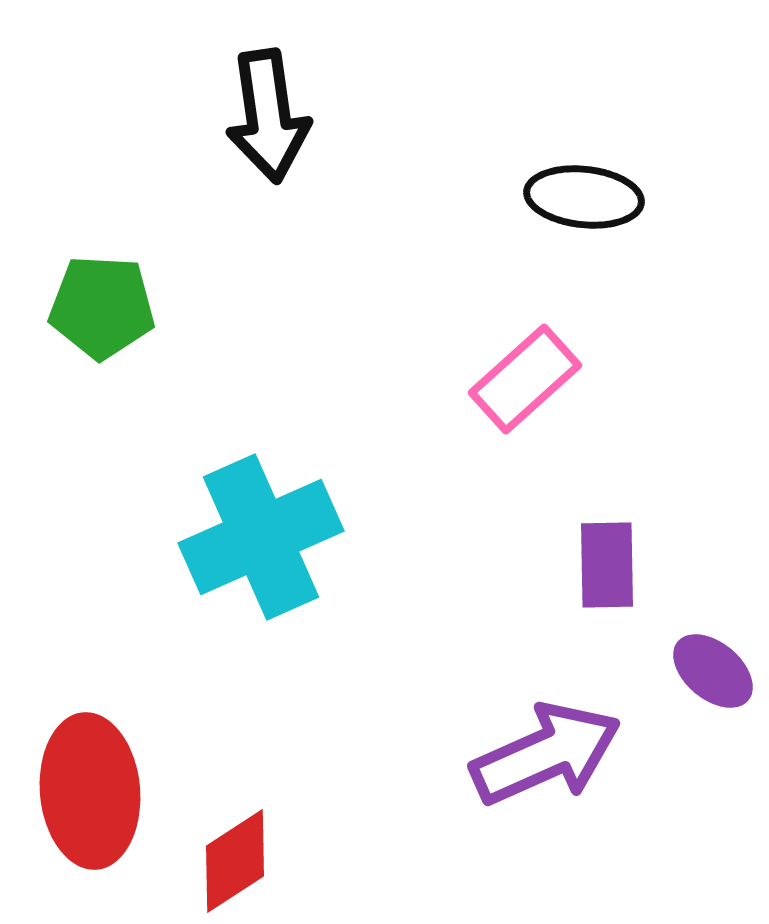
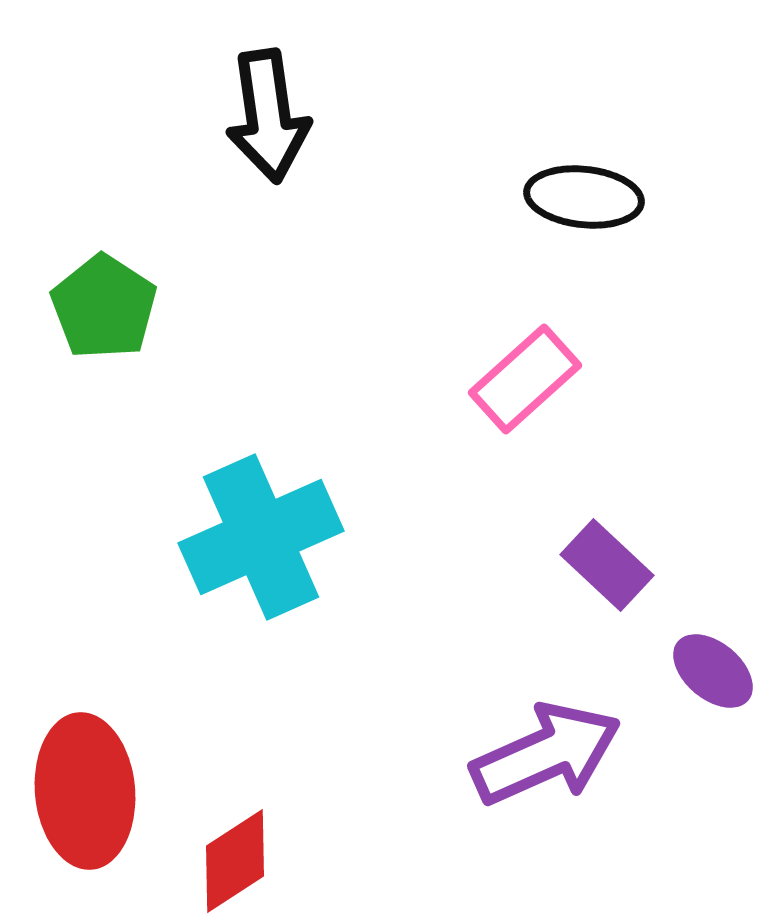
green pentagon: moved 2 px right; rotated 30 degrees clockwise
purple rectangle: rotated 46 degrees counterclockwise
red ellipse: moved 5 px left
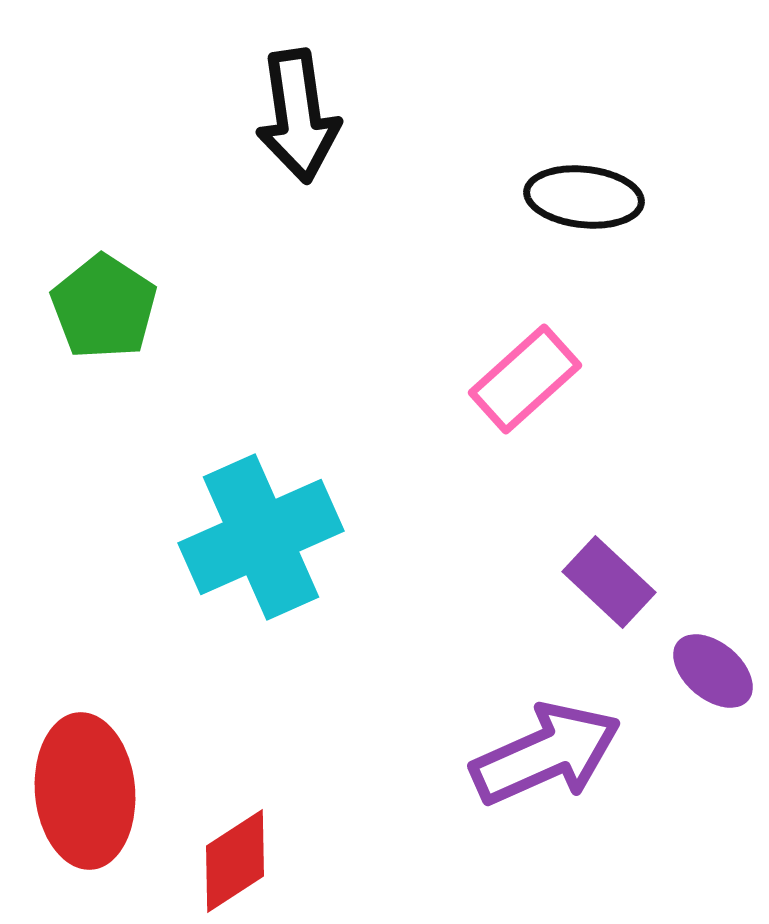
black arrow: moved 30 px right
purple rectangle: moved 2 px right, 17 px down
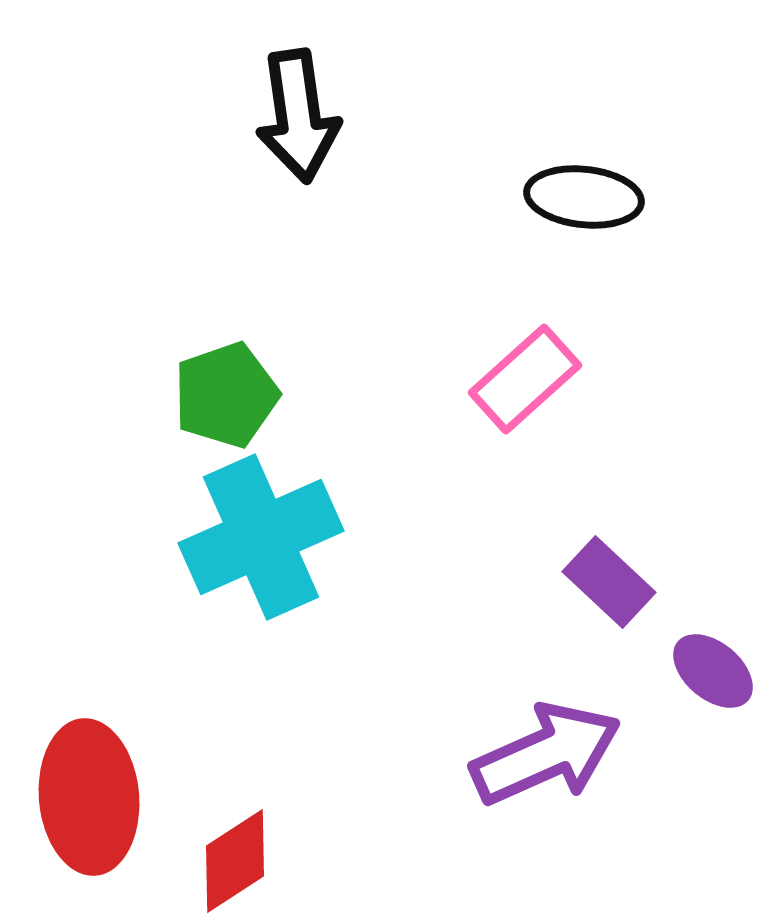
green pentagon: moved 122 px right, 88 px down; rotated 20 degrees clockwise
red ellipse: moved 4 px right, 6 px down
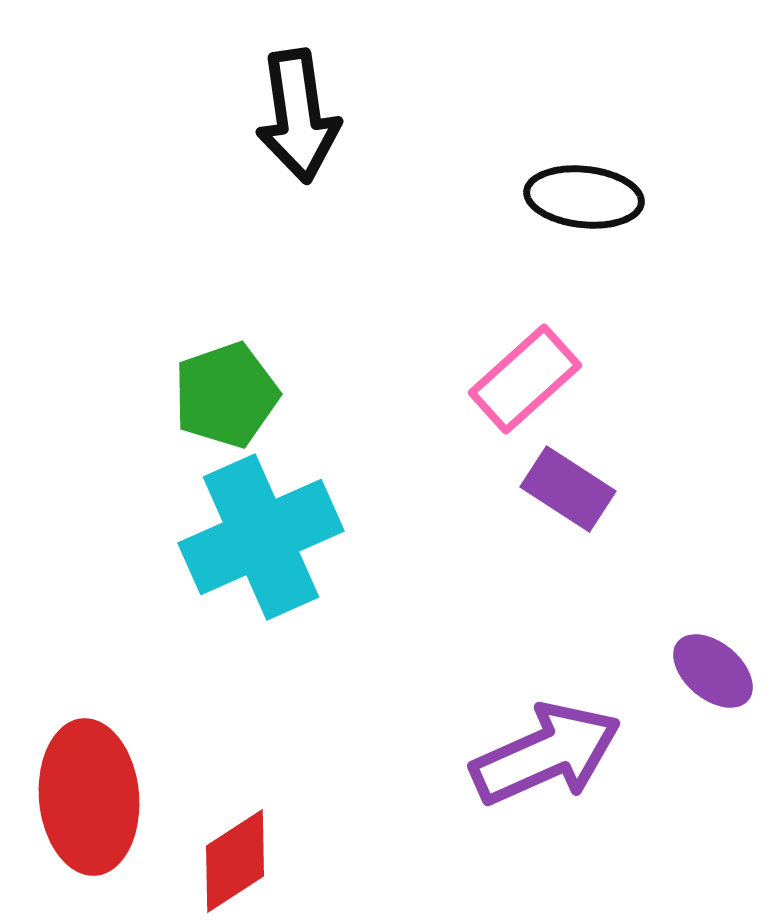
purple rectangle: moved 41 px left, 93 px up; rotated 10 degrees counterclockwise
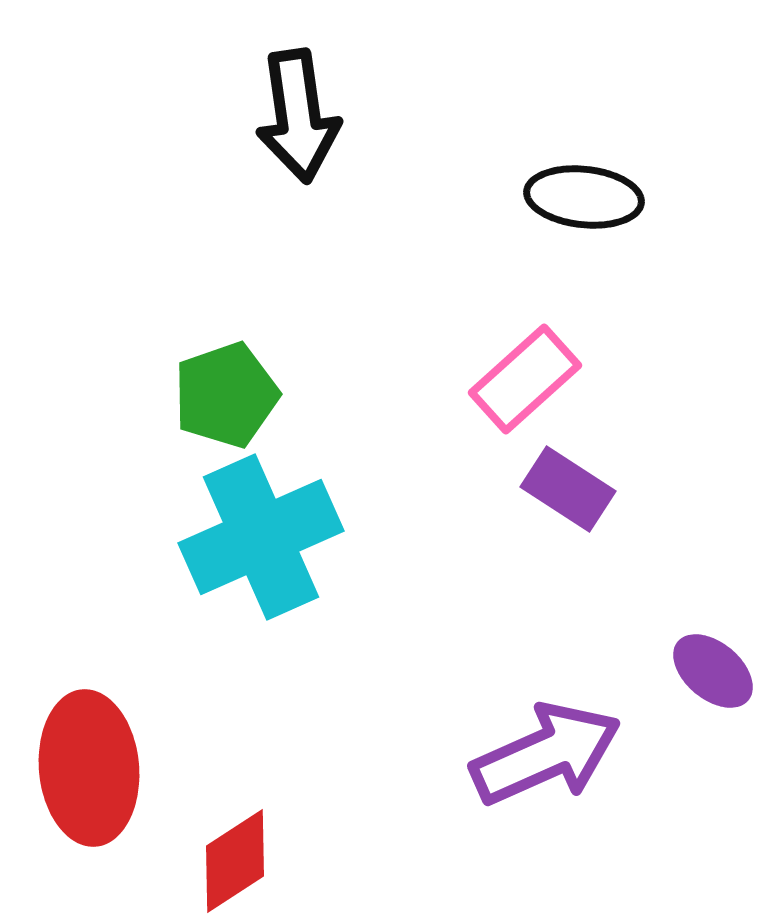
red ellipse: moved 29 px up
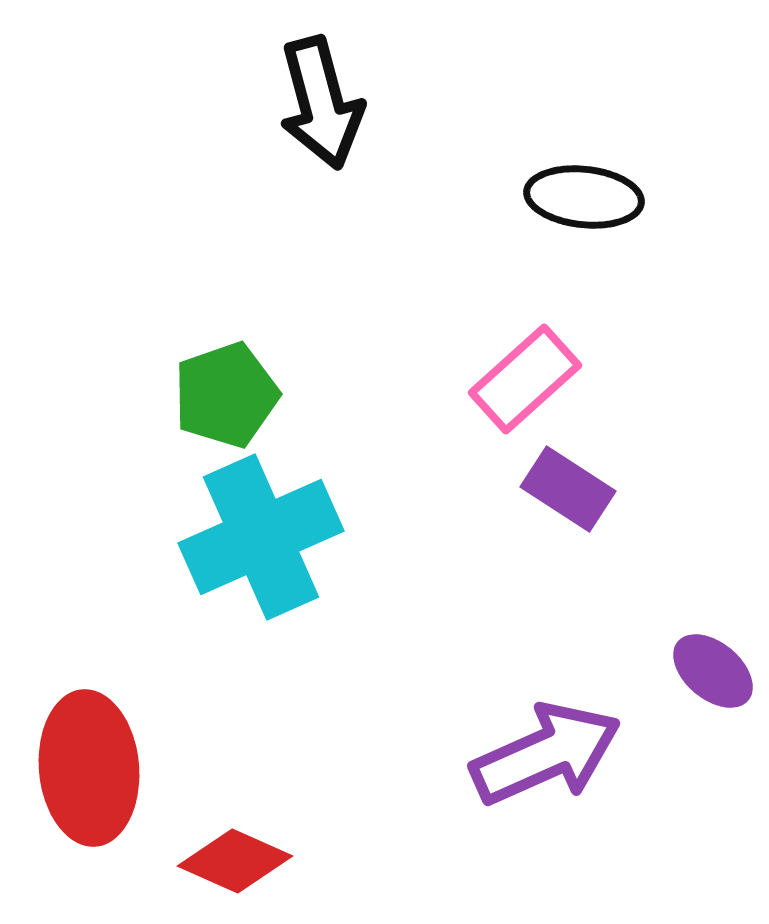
black arrow: moved 23 px right, 13 px up; rotated 7 degrees counterclockwise
red diamond: rotated 57 degrees clockwise
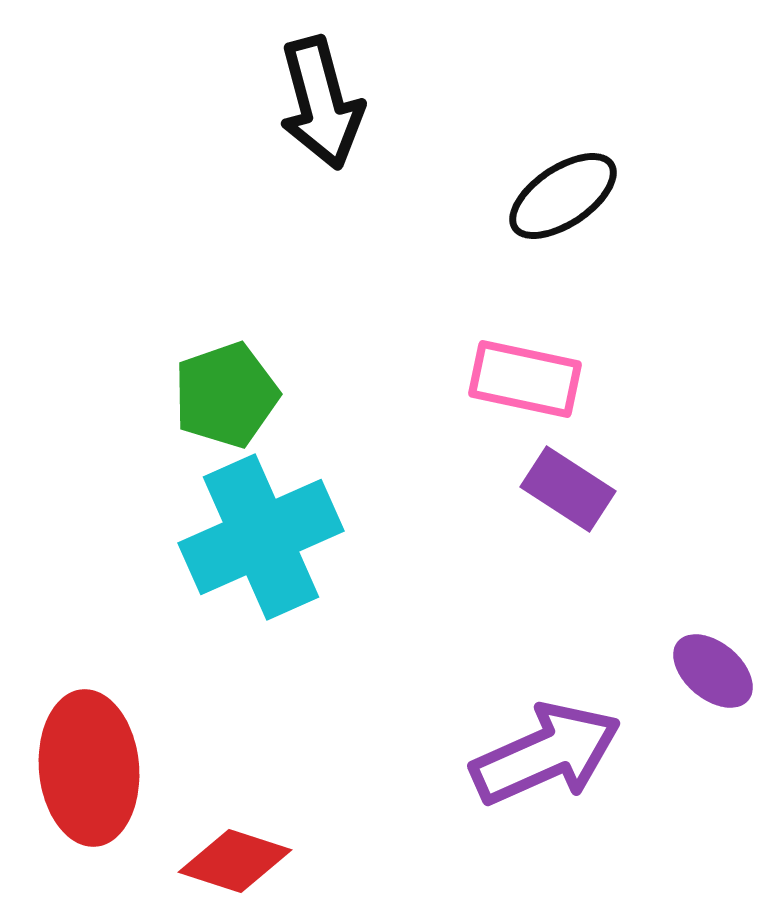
black ellipse: moved 21 px left, 1 px up; rotated 40 degrees counterclockwise
pink rectangle: rotated 54 degrees clockwise
red diamond: rotated 6 degrees counterclockwise
